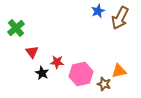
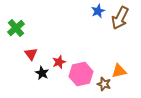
red triangle: moved 1 px left, 2 px down
red star: moved 2 px right; rotated 24 degrees counterclockwise
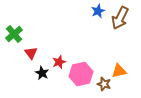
green cross: moved 2 px left, 6 px down
red triangle: moved 1 px up
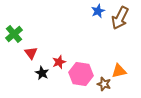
pink hexagon: rotated 20 degrees clockwise
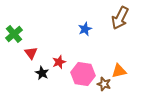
blue star: moved 13 px left, 18 px down
pink hexagon: moved 2 px right
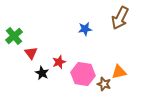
blue star: rotated 16 degrees clockwise
green cross: moved 2 px down
orange triangle: moved 1 px down
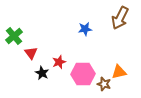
pink hexagon: rotated 10 degrees counterclockwise
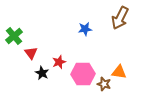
orange triangle: rotated 21 degrees clockwise
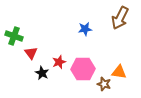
green cross: rotated 30 degrees counterclockwise
pink hexagon: moved 5 px up
